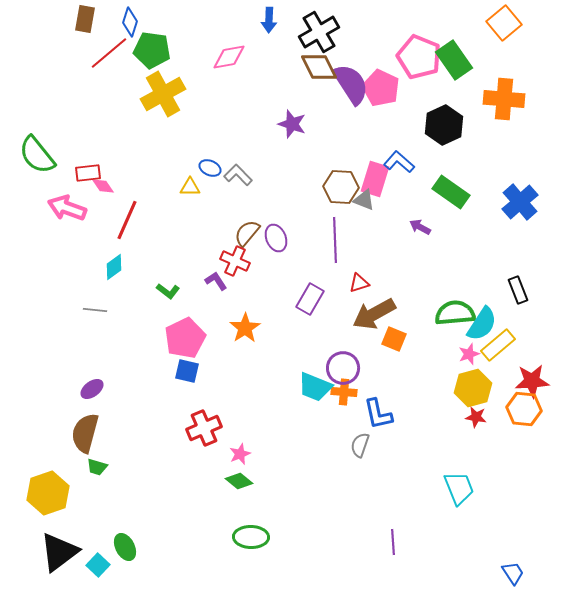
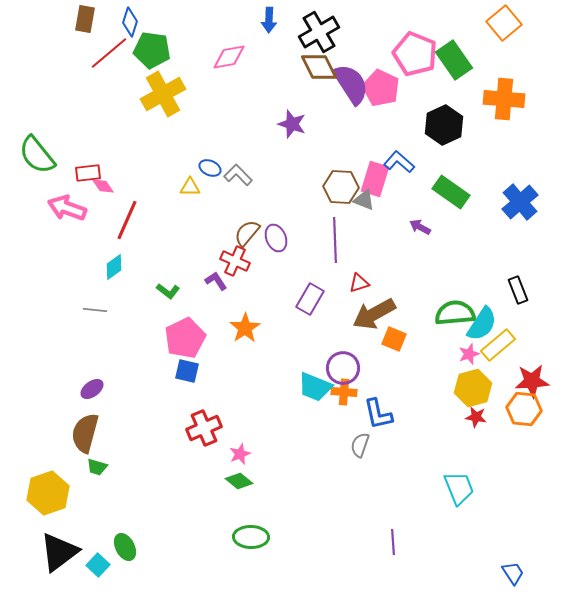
pink pentagon at (419, 57): moved 4 px left, 3 px up
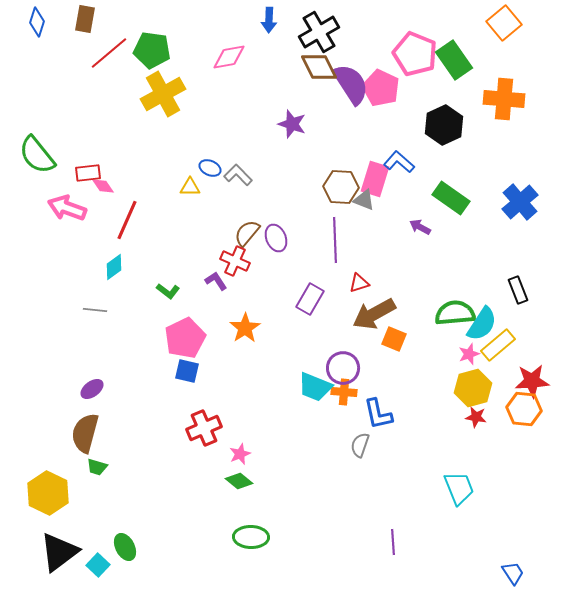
blue diamond at (130, 22): moved 93 px left
green rectangle at (451, 192): moved 6 px down
yellow hexagon at (48, 493): rotated 15 degrees counterclockwise
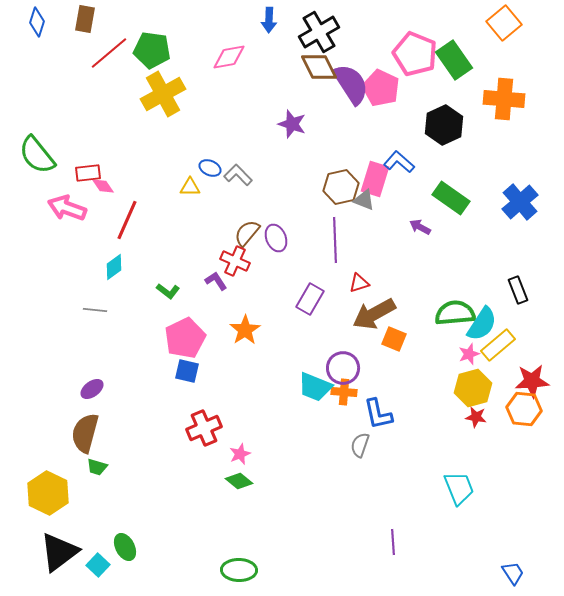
brown hexagon at (341, 187): rotated 16 degrees counterclockwise
orange star at (245, 328): moved 2 px down
green ellipse at (251, 537): moved 12 px left, 33 px down
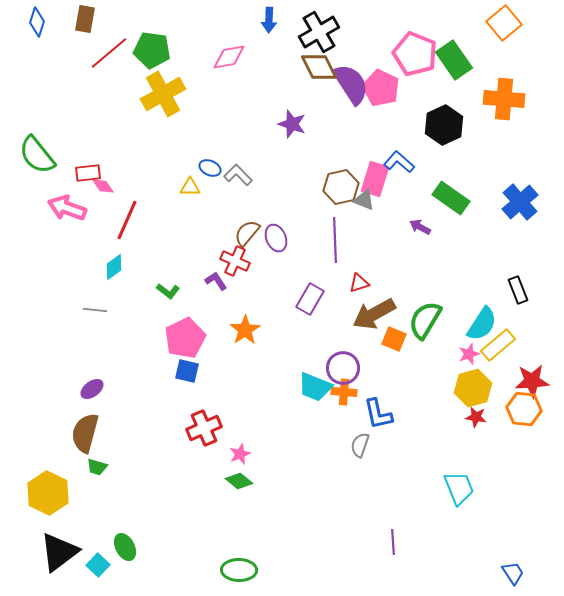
green semicircle at (455, 313): moved 30 px left, 7 px down; rotated 54 degrees counterclockwise
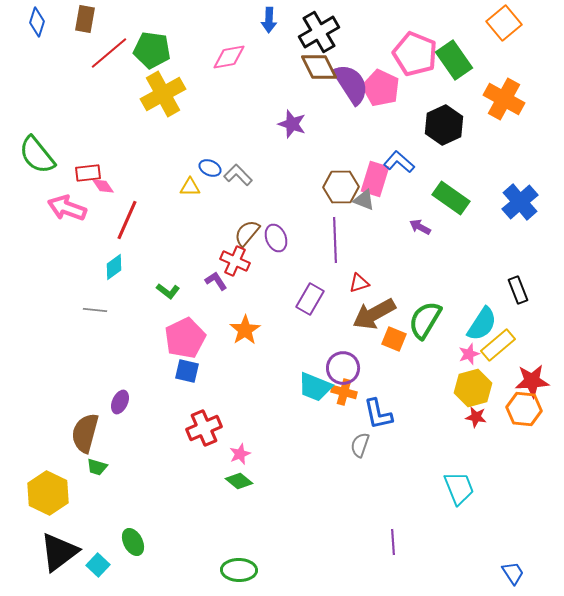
orange cross at (504, 99): rotated 24 degrees clockwise
brown hexagon at (341, 187): rotated 12 degrees clockwise
purple ellipse at (92, 389): moved 28 px right, 13 px down; rotated 30 degrees counterclockwise
orange cross at (344, 392): rotated 10 degrees clockwise
green ellipse at (125, 547): moved 8 px right, 5 px up
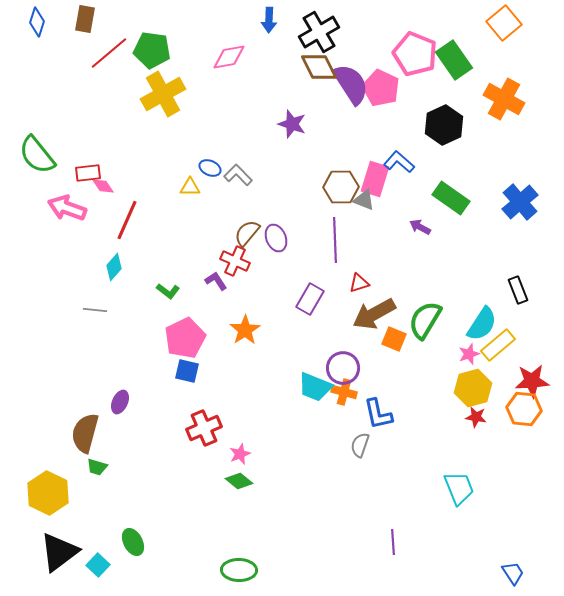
cyan diamond at (114, 267): rotated 12 degrees counterclockwise
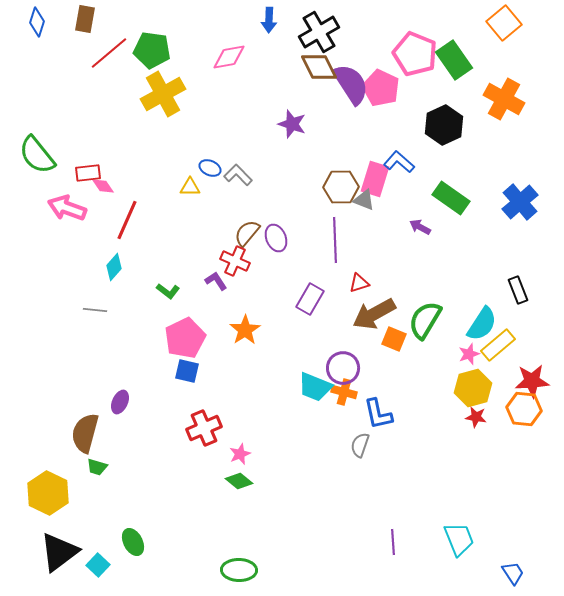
cyan trapezoid at (459, 488): moved 51 px down
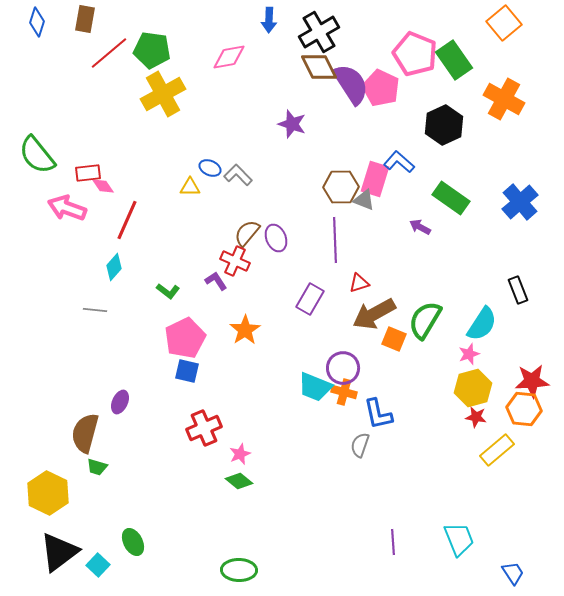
yellow rectangle at (498, 345): moved 1 px left, 105 px down
